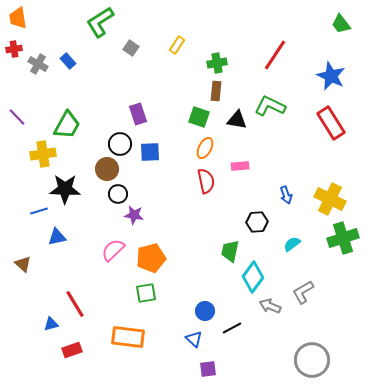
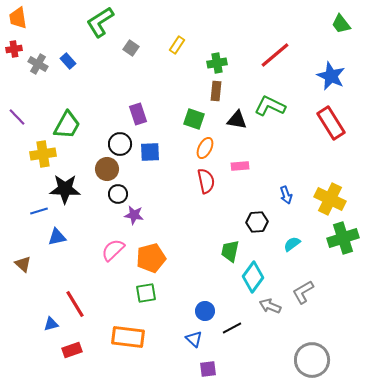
red line at (275, 55): rotated 16 degrees clockwise
green square at (199, 117): moved 5 px left, 2 px down
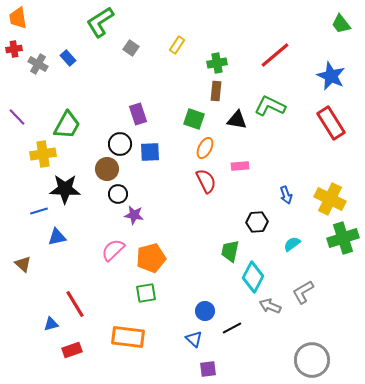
blue rectangle at (68, 61): moved 3 px up
red semicircle at (206, 181): rotated 15 degrees counterclockwise
cyan diamond at (253, 277): rotated 8 degrees counterclockwise
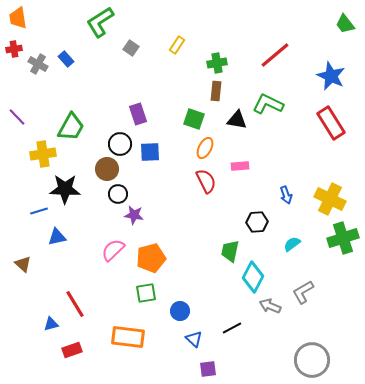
green trapezoid at (341, 24): moved 4 px right
blue rectangle at (68, 58): moved 2 px left, 1 px down
green L-shape at (270, 106): moved 2 px left, 2 px up
green trapezoid at (67, 125): moved 4 px right, 2 px down
blue circle at (205, 311): moved 25 px left
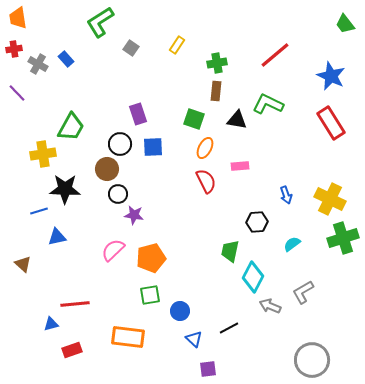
purple line at (17, 117): moved 24 px up
blue square at (150, 152): moved 3 px right, 5 px up
green square at (146, 293): moved 4 px right, 2 px down
red line at (75, 304): rotated 64 degrees counterclockwise
black line at (232, 328): moved 3 px left
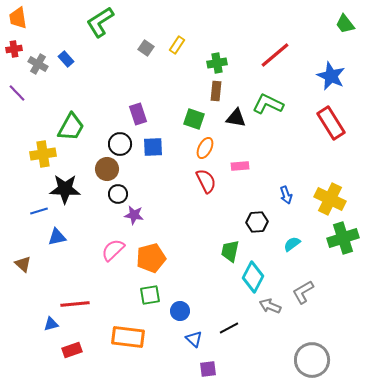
gray square at (131, 48): moved 15 px right
black triangle at (237, 120): moved 1 px left, 2 px up
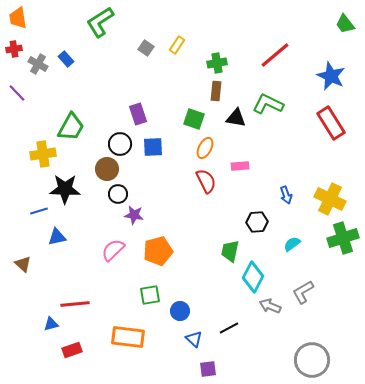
orange pentagon at (151, 258): moved 7 px right, 7 px up
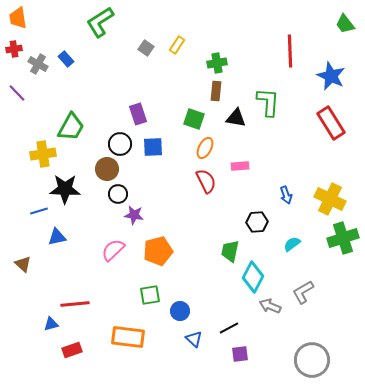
red line at (275, 55): moved 15 px right, 4 px up; rotated 52 degrees counterclockwise
green L-shape at (268, 104): moved 2 px up; rotated 68 degrees clockwise
purple square at (208, 369): moved 32 px right, 15 px up
